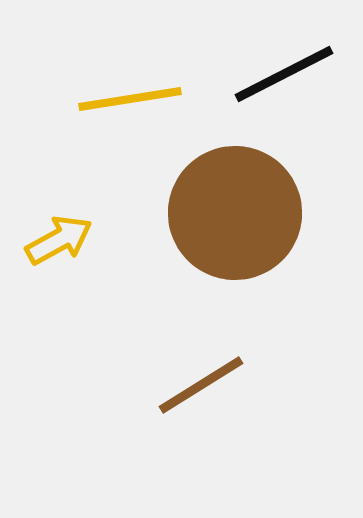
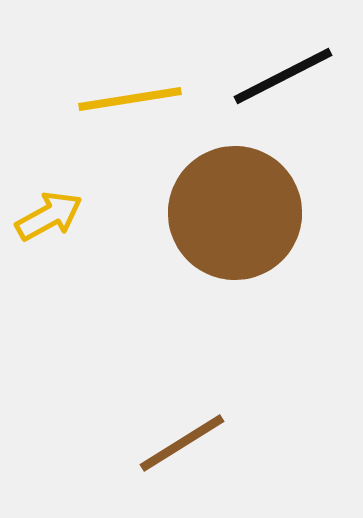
black line: moved 1 px left, 2 px down
yellow arrow: moved 10 px left, 24 px up
brown line: moved 19 px left, 58 px down
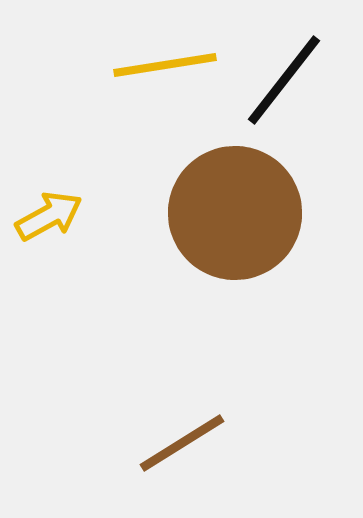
black line: moved 1 px right, 4 px down; rotated 25 degrees counterclockwise
yellow line: moved 35 px right, 34 px up
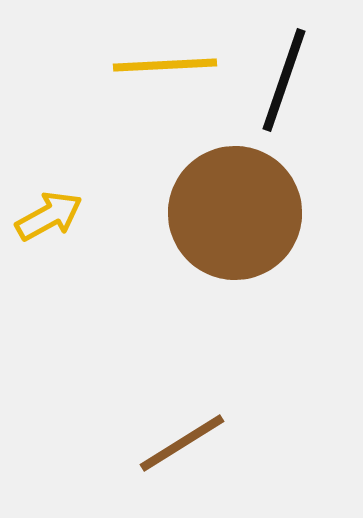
yellow line: rotated 6 degrees clockwise
black line: rotated 19 degrees counterclockwise
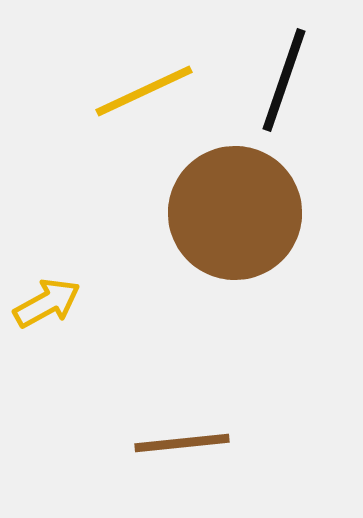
yellow line: moved 21 px left, 26 px down; rotated 22 degrees counterclockwise
yellow arrow: moved 2 px left, 87 px down
brown line: rotated 26 degrees clockwise
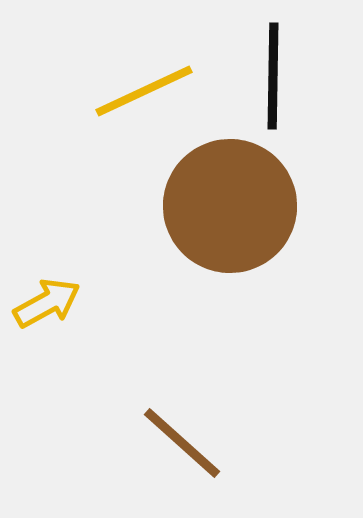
black line: moved 11 px left, 4 px up; rotated 18 degrees counterclockwise
brown circle: moved 5 px left, 7 px up
brown line: rotated 48 degrees clockwise
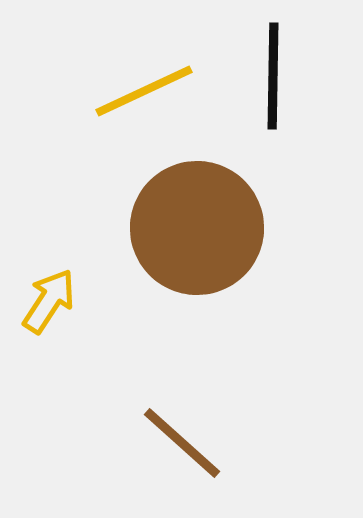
brown circle: moved 33 px left, 22 px down
yellow arrow: moved 2 px right, 2 px up; rotated 28 degrees counterclockwise
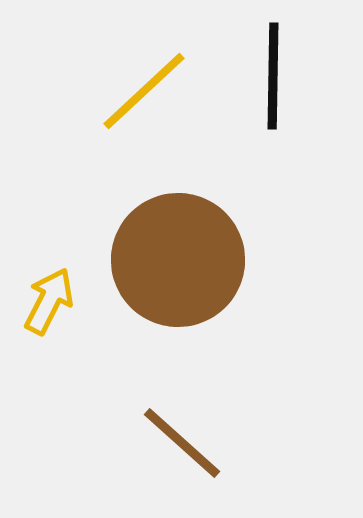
yellow line: rotated 18 degrees counterclockwise
brown circle: moved 19 px left, 32 px down
yellow arrow: rotated 6 degrees counterclockwise
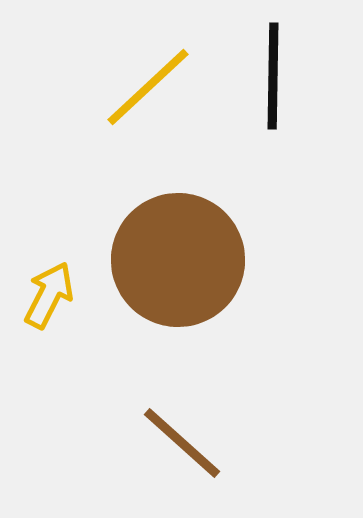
yellow line: moved 4 px right, 4 px up
yellow arrow: moved 6 px up
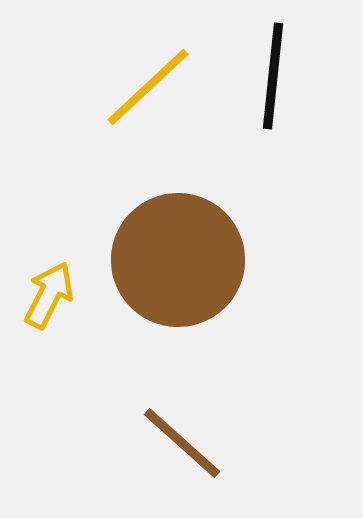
black line: rotated 5 degrees clockwise
